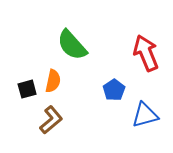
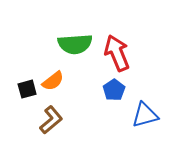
green semicircle: moved 3 px right, 1 px up; rotated 52 degrees counterclockwise
red arrow: moved 29 px left
orange semicircle: rotated 40 degrees clockwise
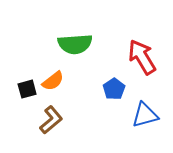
red arrow: moved 25 px right, 4 px down; rotated 9 degrees counterclockwise
blue pentagon: moved 1 px up
